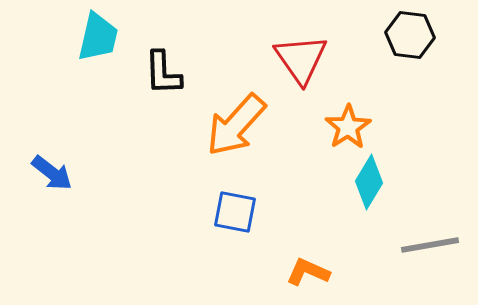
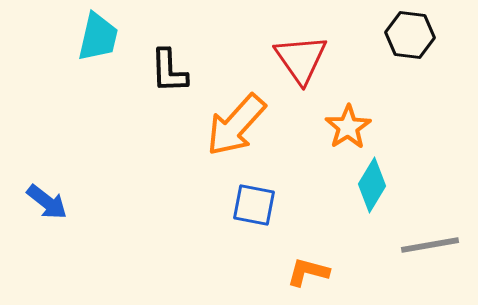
black L-shape: moved 6 px right, 2 px up
blue arrow: moved 5 px left, 29 px down
cyan diamond: moved 3 px right, 3 px down
blue square: moved 19 px right, 7 px up
orange L-shape: rotated 9 degrees counterclockwise
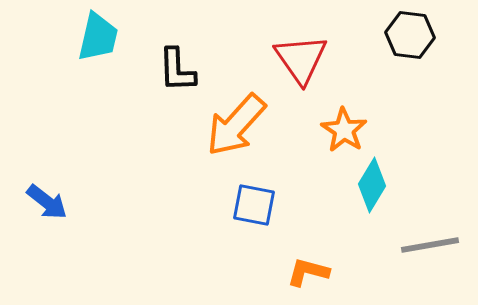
black L-shape: moved 8 px right, 1 px up
orange star: moved 4 px left, 3 px down; rotated 6 degrees counterclockwise
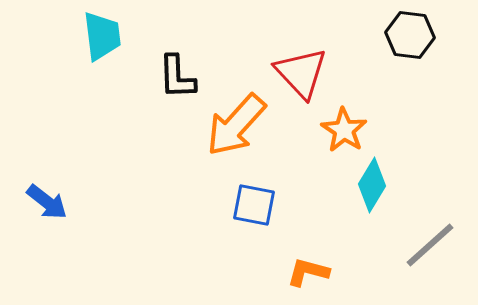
cyan trapezoid: moved 4 px right, 1 px up; rotated 20 degrees counterclockwise
red triangle: moved 14 px down; rotated 8 degrees counterclockwise
black L-shape: moved 7 px down
gray line: rotated 32 degrees counterclockwise
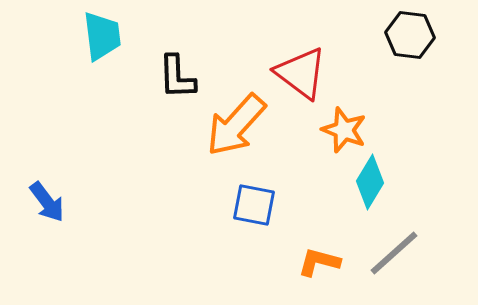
red triangle: rotated 10 degrees counterclockwise
orange star: rotated 12 degrees counterclockwise
cyan diamond: moved 2 px left, 3 px up
blue arrow: rotated 15 degrees clockwise
gray line: moved 36 px left, 8 px down
orange L-shape: moved 11 px right, 10 px up
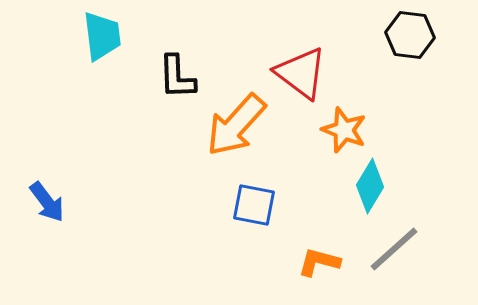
cyan diamond: moved 4 px down
gray line: moved 4 px up
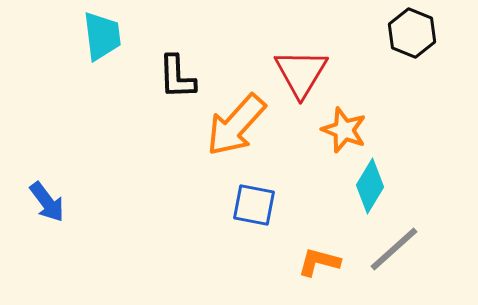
black hexagon: moved 2 px right, 2 px up; rotated 15 degrees clockwise
red triangle: rotated 24 degrees clockwise
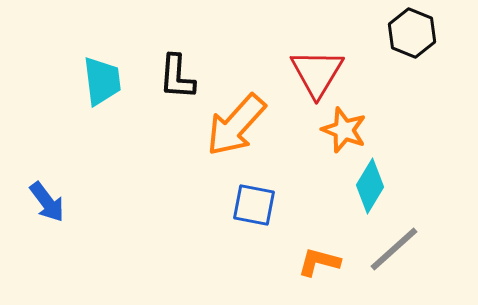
cyan trapezoid: moved 45 px down
red triangle: moved 16 px right
black L-shape: rotated 6 degrees clockwise
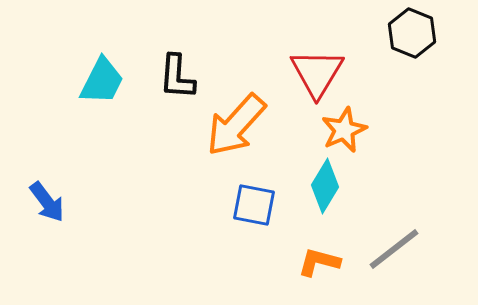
cyan trapezoid: rotated 34 degrees clockwise
orange star: rotated 27 degrees clockwise
cyan diamond: moved 45 px left
gray line: rotated 4 degrees clockwise
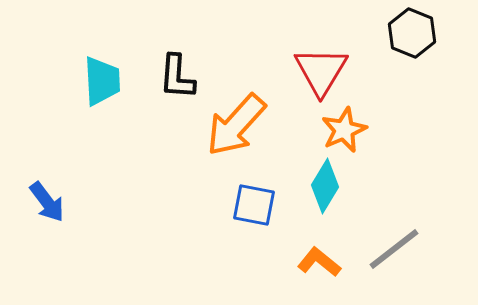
red triangle: moved 4 px right, 2 px up
cyan trapezoid: rotated 30 degrees counterclockwise
orange L-shape: rotated 24 degrees clockwise
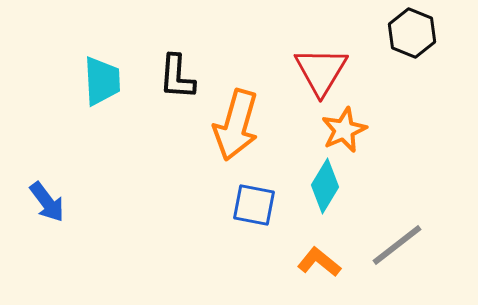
orange arrow: rotated 26 degrees counterclockwise
gray line: moved 3 px right, 4 px up
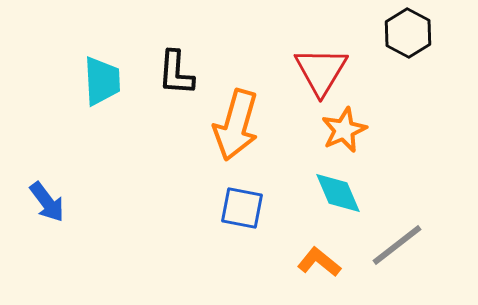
black hexagon: moved 4 px left; rotated 6 degrees clockwise
black L-shape: moved 1 px left, 4 px up
cyan diamond: moved 13 px right, 7 px down; rotated 54 degrees counterclockwise
blue square: moved 12 px left, 3 px down
